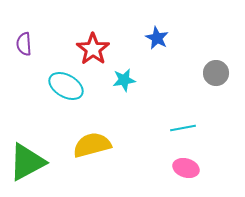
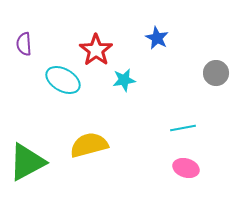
red star: moved 3 px right, 1 px down
cyan ellipse: moved 3 px left, 6 px up
yellow semicircle: moved 3 px left
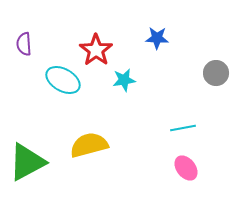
blue star: rotated 25 degrees counterclockwise
pink ellipse: rotated 35 degrees clockwise
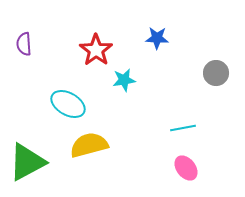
cyan ellipse: moved 5 px right, 24 px down
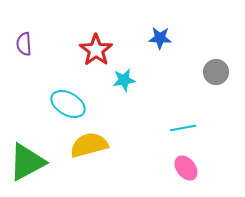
blue star: moved 3 px right
gray circle: moved 1 px up
